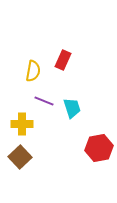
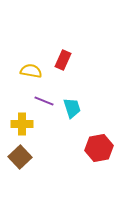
yellow semicircle: moved 2 px left; rotated 90 degrees counterclockwise
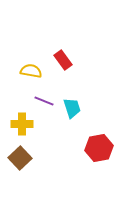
red rectangle: rotated 60 degrees counterclockwise
brown square: moved 1 px down
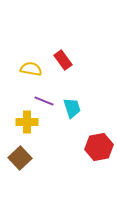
yellow semicircle: moved 2 px up
yellow cross: moved 5 px right, 2 px up
red hexagon: moved 1 px up
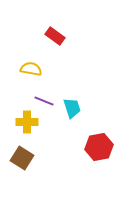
red rectangle: moved 8 px left, 24 px up; rotated 18 degrees counterclockwise
brown square: moved 2 px right; rotated 15 degrees counterclockwise
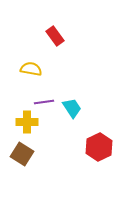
red rectangle: rotated 18 degrees clockwise
purple line: moved 1 px down; rotated 30 degrees counterclockwise
cyan trapezoid: rotated 15 degrees counterclockwise
red hexagon: rotated 16 degrees counterclockwise
brown square: moved 4 px up
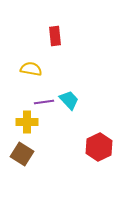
red rectangle: rotated 30 degrees clockwise
cyan trapezoid: moved 3 px left, 8 px up; rotated 10 degrees counterclockwise
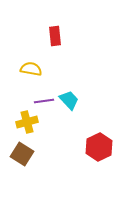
purple line: moved 1 px up
yellow cross: rotated 15 degrees counterclockwise
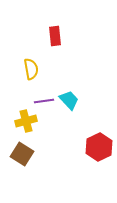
yellow semicircle: rotated 70 degrees clockwise
yellow cross: moved 1 px left, 1 px up
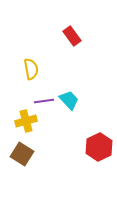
red rectangle: moved 17 px right; rotated 30 degrees counterclockwise
